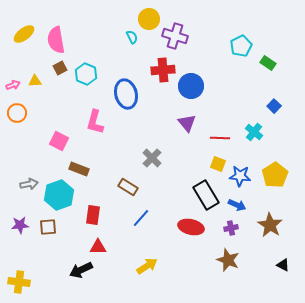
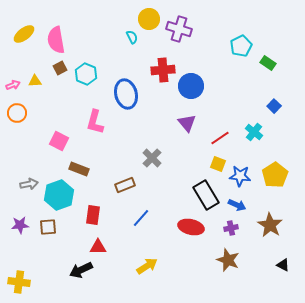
purple cross at (175, 36): moved 4 px right, 7 px up
red line at (220, 138): rotated 36 degrees counterclockwise
brown rectangle at (128, 187): moved 3 px left, 2 px up; rotated 54 degrees counterclockwise
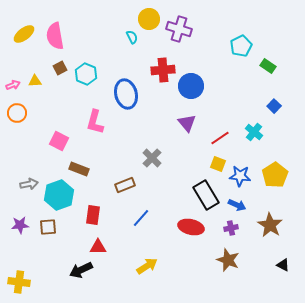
pink semicircle at (56, 40): moved 1 px left, 4 px up
green rectangle at (268, 63): moved 3 px down
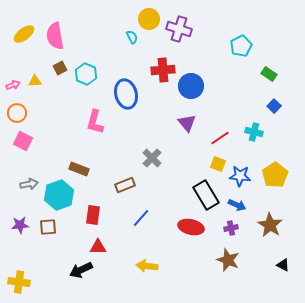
green rectangle at (268, 66): moved 1 px right, 8 px down
cyan cross at (254, 132): rotated 24 degrees counterclockwise
pink square at (59, 141): moved 36 px left
yellow arrow at (147, 266): rotated 140 degrees counterclockwise
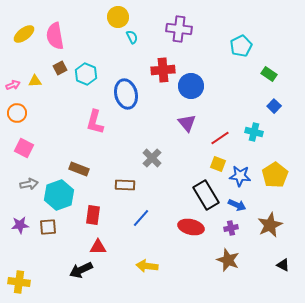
yellow circle at (149, 19): moved 31 px left, 2 px up
purple cross at (179, 29): rotated 10 degrees counterclockwise
pink square at (23, 141): moved 1 px right, 7 px down
brown rectangle at (125, 185): rotated 24 degrees clockwise
brown star at (270, 225): rotated 15 degrees clockwise
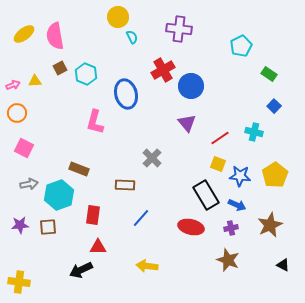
red cross at (163, 70): rotated 25 degrees counterclockwise
